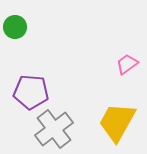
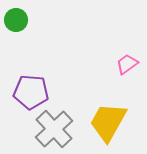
green circle: moved 1 px right, 7 px up
yellow trapezoid: moved 9 px left
gray cross: rotated 6 degrees counterclockwise
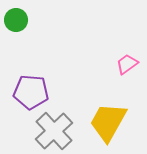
gray cross: moved 2 px down
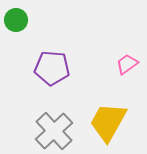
purple pentagon: moved 21 px right, 24 px up
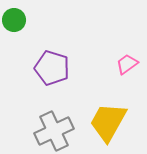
green circle: moved 2 px left
purple pentagon: rotated 12 degrees clockwise
gray cross: rotated 18 degrees clockwise
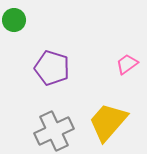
yellow trapezoid: rotated 12 degrees clockwise
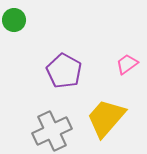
purple pentagon: moved 12 px right, 3 px down; rotated 12 degrees clockwise
yellow trapezoid: moved 2 px left, 4 px up
gray cross: moved 2 px left
